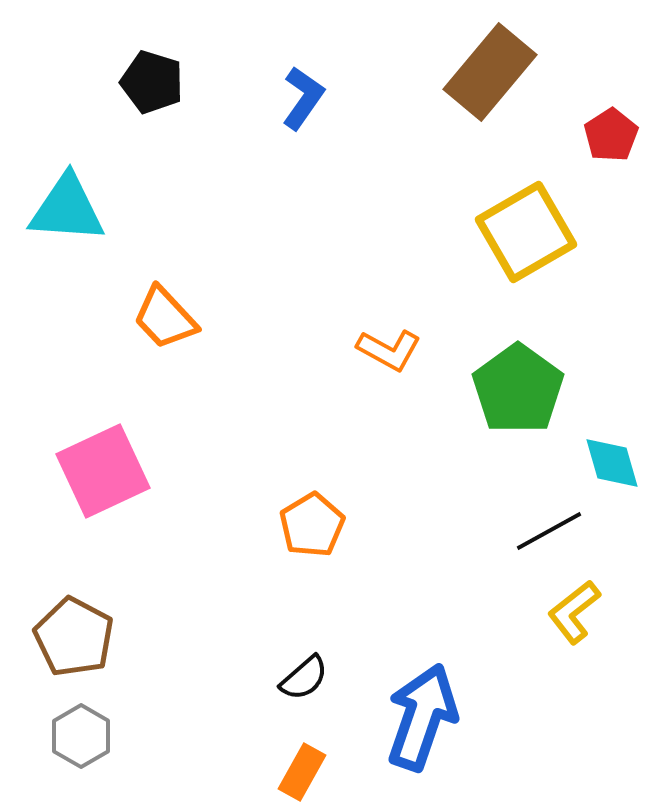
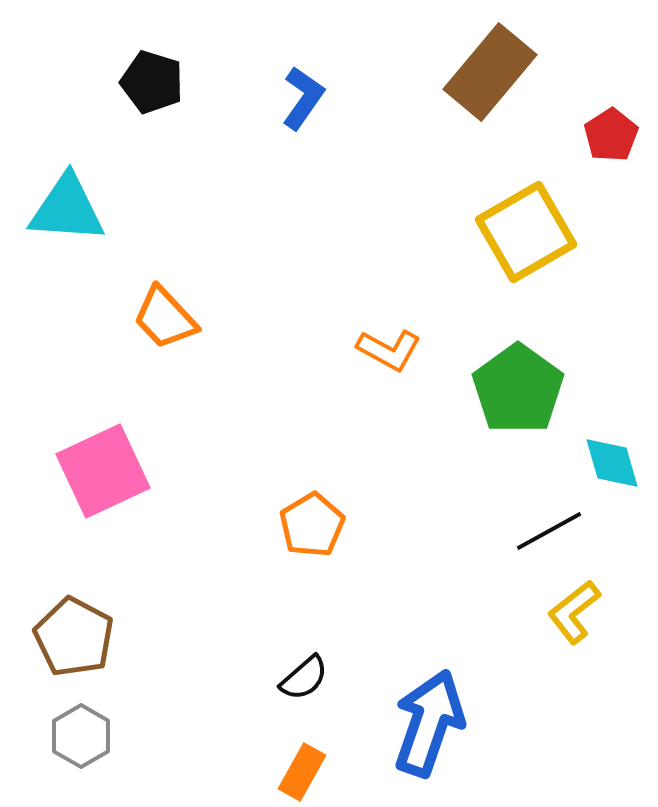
blue arrow: moved 7 px right, 6 px down
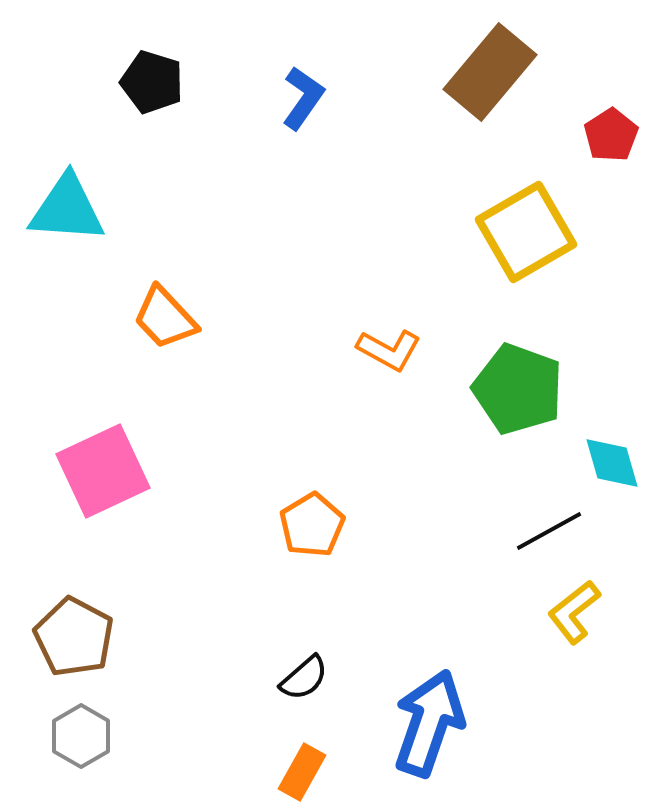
green pentagon: rotated 16 degrees counterclockwise
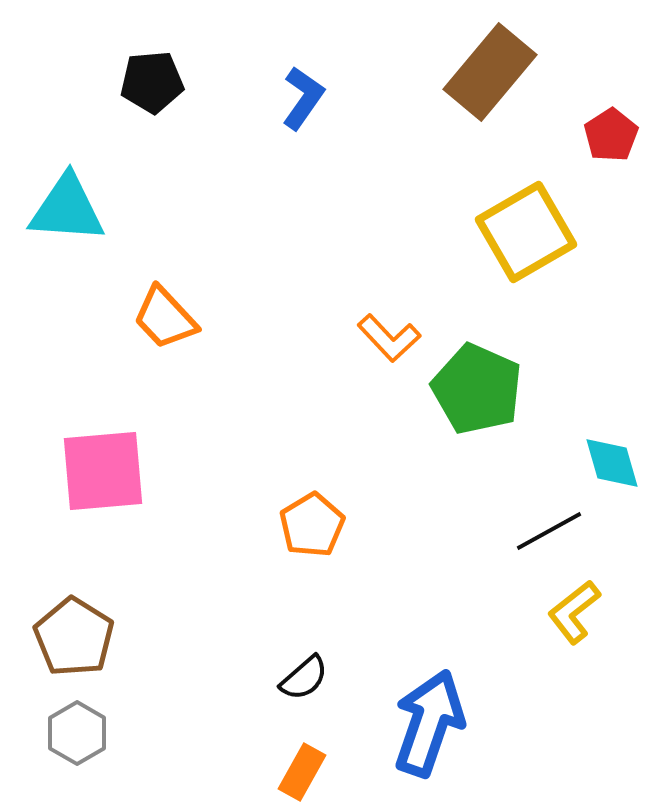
black pentagon: rotated 22 degrees counterclockwise
orange L-shape: moved 12 px up; rotated 18 degrees clockwise
green pentagon: moved 41 px left; rotated 4 degrees clockwise
pink square: rotated 20 degrees clockwise
brown pentagon: rotated 4 degrees clockwise
gray hexagon: moved 4 px left, 3 px up
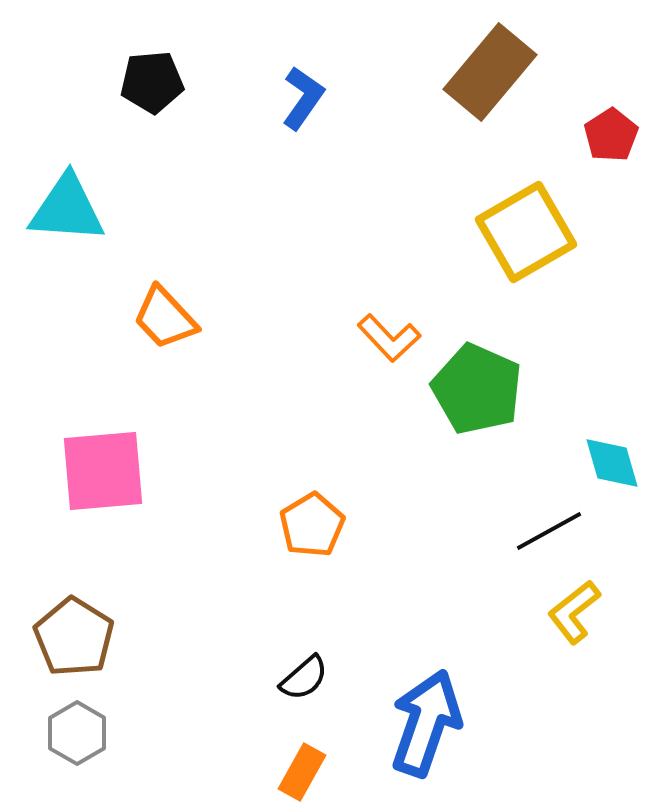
blue arrow: moved 3 px left
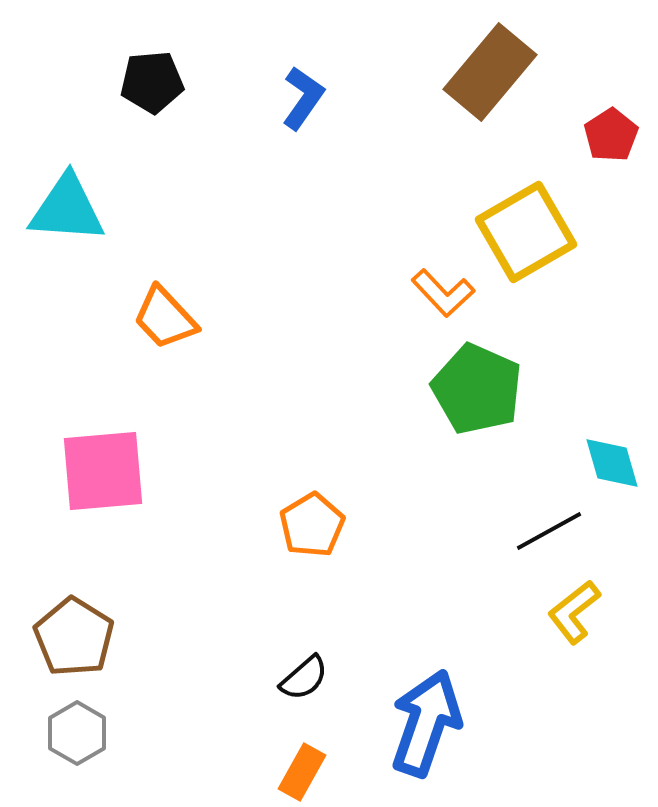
orange L-shape: moved 54 px right, 45 px up
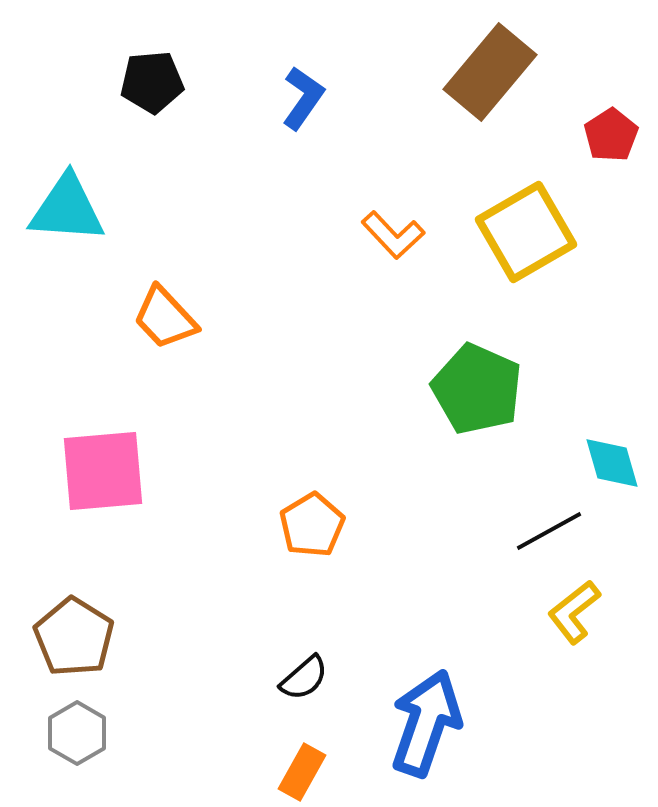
orange L-shape: moved 50 px left, 58 px up
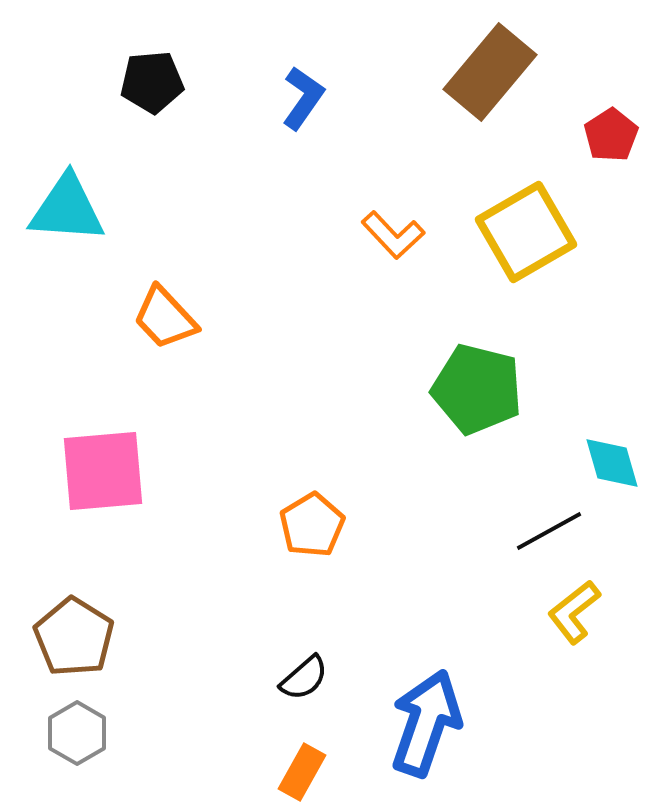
green pentagon: rotated 10 degrees counterclockwise
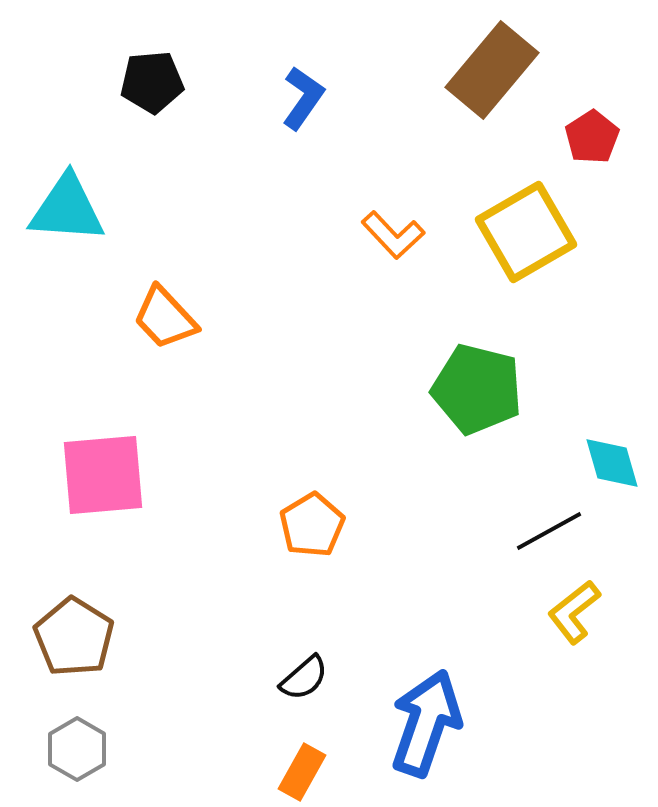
brown rectangle: moved 2 px right, 2 px up
red pentagon: moved 19 px left, 2 px down
pink square: moved 4 px down
gray hexagon: moved 16 px down
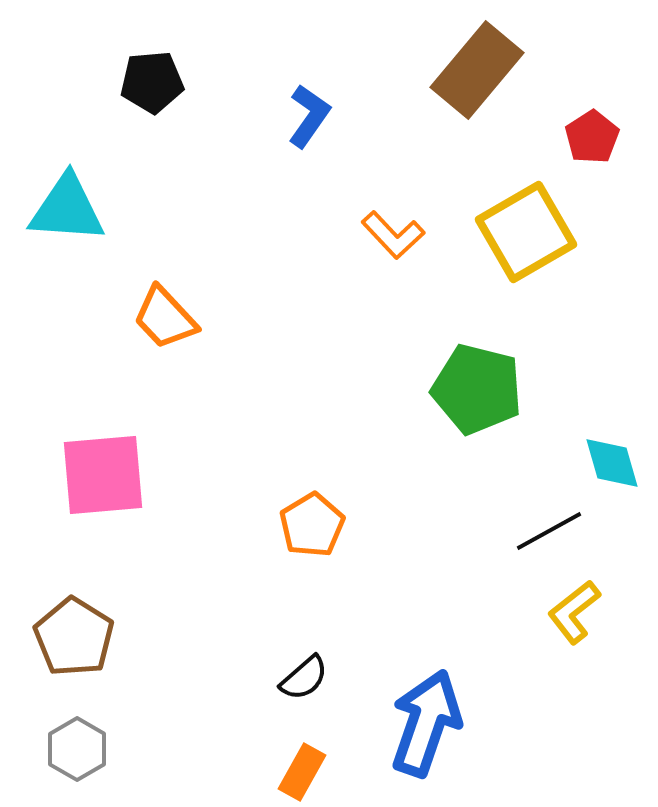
brown rectangle: moved 15 px left
blue L-shape: moved 6 px right, 18 px down
